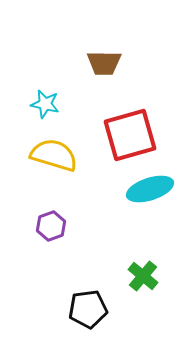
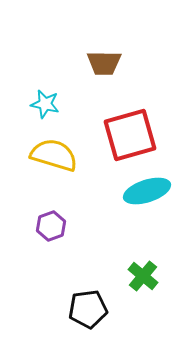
cyan ellipse: moved 3 px left, 2 px down
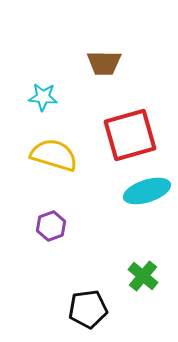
cyan star: moved 2 px left, 7 px up; rotated 8 degrees counterclockwise
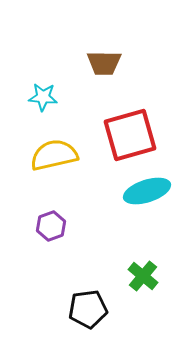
yellow semicircle: rotated 30 degrees counterclockwise
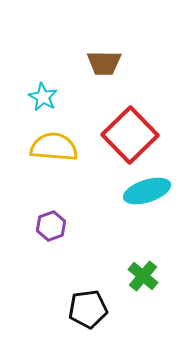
cyan star: rotated 24 degrees clockwise
red square: rotated 28 degrees counterclockwise
yellow semicircle: moved 8 px up; rotated 18 degrees clockwise
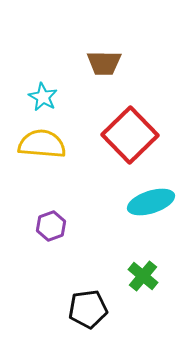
yellow semicircle: moved 12 px left, 3 px up
cyan ellipse: moved 4 px right, 11 px down
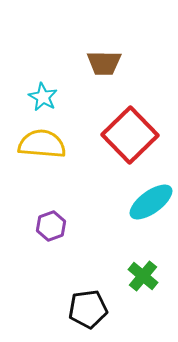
cyan ellipse: rotated 18 degrees counterclockwise
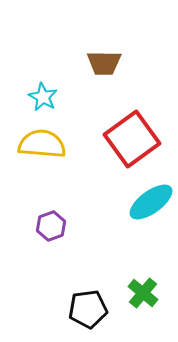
red square: moved 2 px right, 4 px down; rotated 8 degrees clockwise
green cross: moved 17 px down
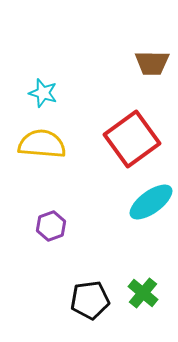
brown trapezoid: moved 48 px right
cyan star: moved 4 px up; rotated 12 degrees counterclockwise
black pentagon: moved 2 px right, 9 px up
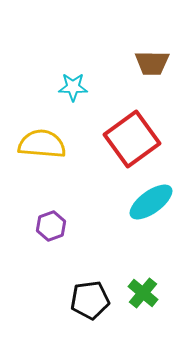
cyan star: moved 30 px right, 6 px up; rotated 16 degrees counterclockwise
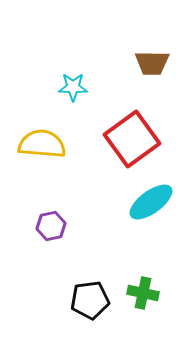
purple hexagon: rotated 8 degrees clockwise
green cross: rotated 28 degrees counterclockwise
